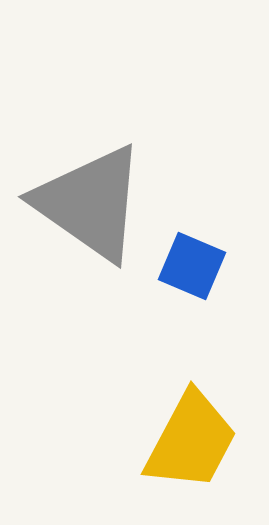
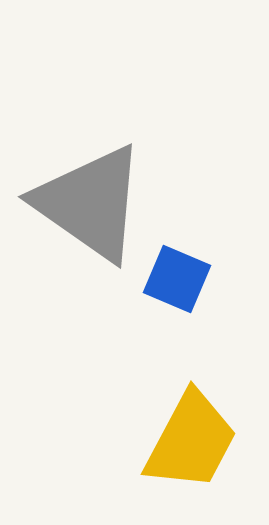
blue square: moved 15 px left, 13 px down
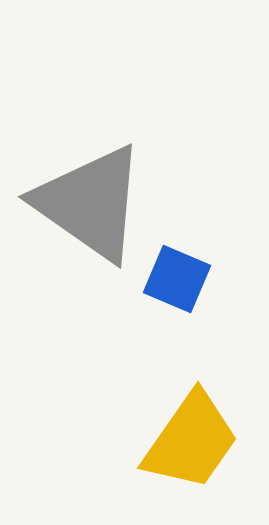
yellow trapezoid: rotated 7 degrees clockwise
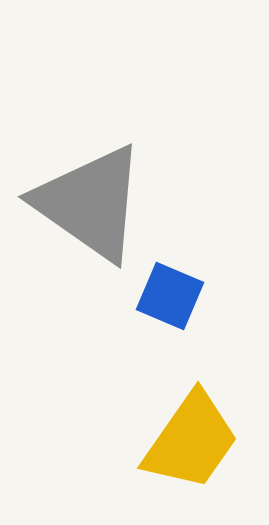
blue square: moved 7 px left, 17 px down
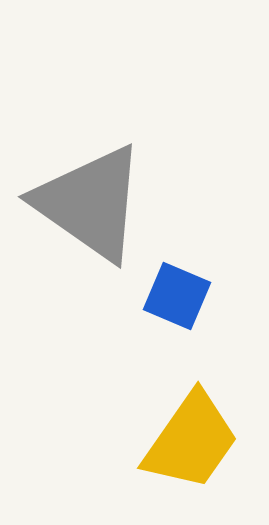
blue square: moved 7 px right
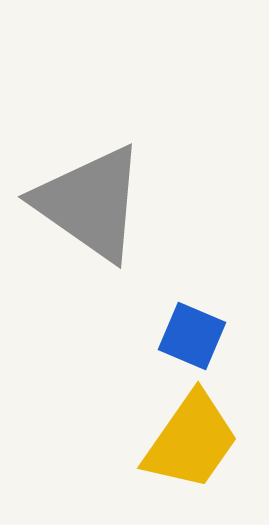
blue square: moved 15 px right, 40 px down
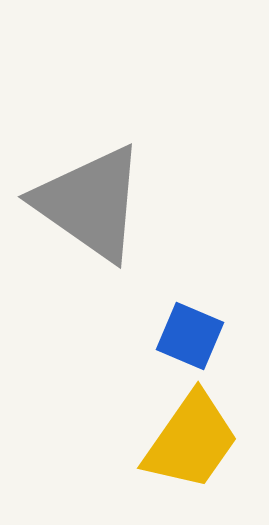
blue square: moved 2 px left
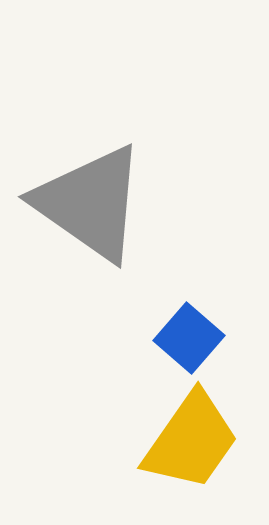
blue square: moved 1 px left, 2 px down; rotated 18 degrees clockwise
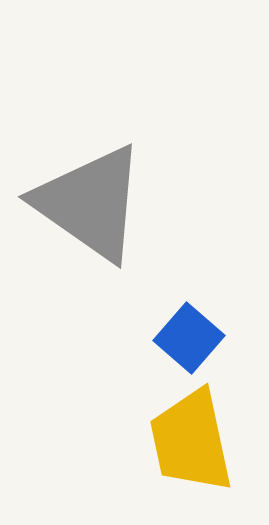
yellow trapezoid: rotated 133 degrees clockwise
